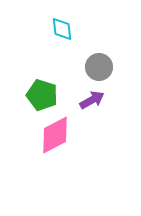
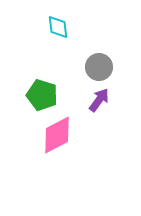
cyan diamond: moved 4 px left, 2 px up
purple arrow: moved 7 px right; rotated 25 degrees counterclockwise
pink diamond: moved 2 px right
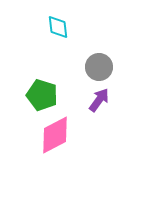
pink diamond: moved 2 px left
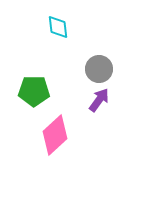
gray circle: moved 2 px down
green pentagon: moved 8 px left, 4 px up; rotated 16 degrees counterclockwise
pink diamond: rotated 15 degrees counterclockwise
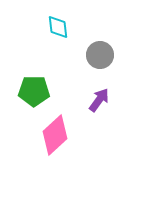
gray circle: moved 1 px right, 14 px up
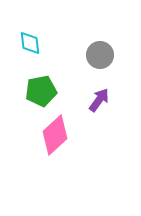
cyan diamond: moved 28 px left, 16 px down
green pentagon: moved 7 px right; rotated 12 degrees counterclockwise
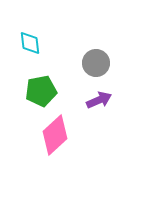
gray circle: moved 4 px left, 8 px down
purple arrow: rotated 30 degrees clockwise
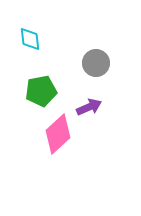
cyan diamond: moved 4 px up
purple arrow: moved 10 px left, 7 px down
pink diamond: moved 3 px right, 1 px up
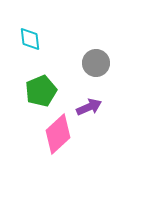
green pentagon: rotated 12 degrees counterclockwise
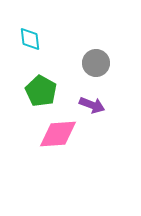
green pentagon: rotated 20 degrees counterclockwise
purple arrow: moved 3 px right, 2 px up; rotated 45 degrees clockwise
pink diamond: rotated 39 degrees clockwise
